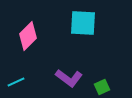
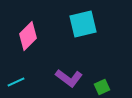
cyan square: moved 1 px down; rotated 16 degrees counterclockwise
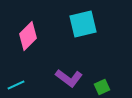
cyan line: moved 3 px down
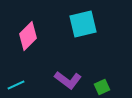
purple L-shape: moved 1 px left, 2 px down
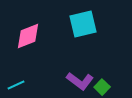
pink diamond: rotated 24 degrees clockwise
purple L-shape: moved 12 px right, 1 px down
green square: rotated 21 degrees counterclockwise
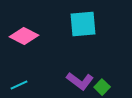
cyan square: rotated 8 degrees clockwise
pink diamond: moved 4 px left; rotated 48 degrees clockwise
cyan line: moved 3 px right
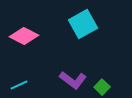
cyan square: rotated 24 degrees counterclockwise
purple L-shape: moved 7 px left, 1 px up
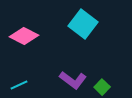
cyan square: rotated 24 degrees counterclockwise
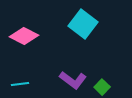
cyan line: moved 1 px right, 1 px up; rotated 18 degrees clockwise
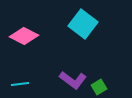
green square: moved 3 px left; rotated 14 degrees clockwise
